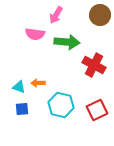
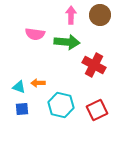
pink arrow: moved 15 px right; rotated 150 degrees clockwise
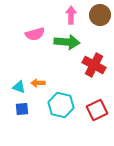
pink semicircle: rotated 24 degrees counterclockwise
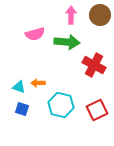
blue square: rotated 24 degrees clockwise
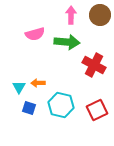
cyan triangle: rotated 40 degrees clockwise
blue square: moved 7 px right, 1 px up
